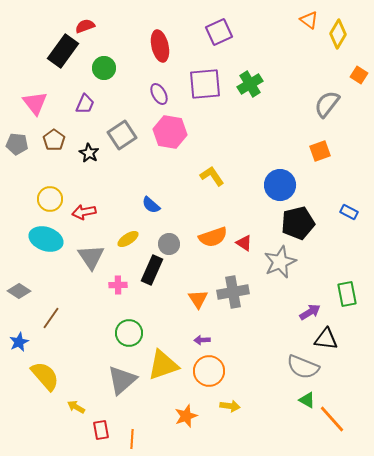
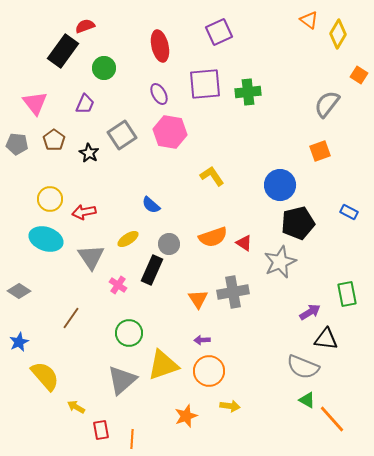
green cross at (250, 84): moved 2 px left, 8 px down; rotated 25 degrees clockwise
pink cross at (118, 285): rotated 36 degrees clockwise
brown line at (51, 318): moved 20 px right
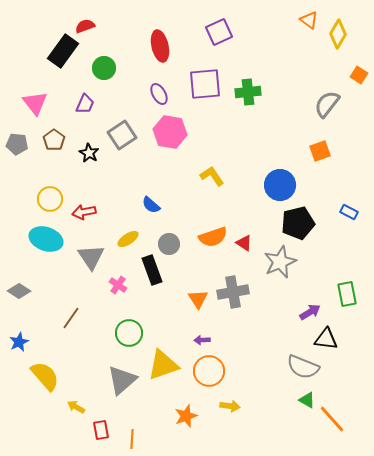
black rectangle at (152, 270): rotated 44 degrees counterclockwise
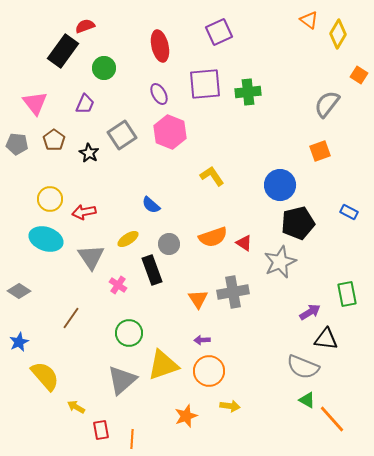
pink hexagon at (170, 132): rotated 12 degrees clockwise
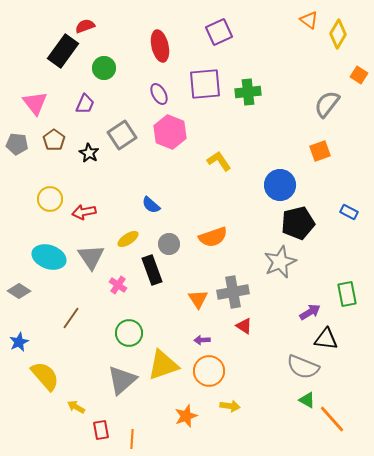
yellow L-shape at (212, 176): moved 7 px right, 15 px up
cyan ellipse at (46, 239): moved 3 px right, 18 px down
red triangle at (244, 243): moved 83 px down
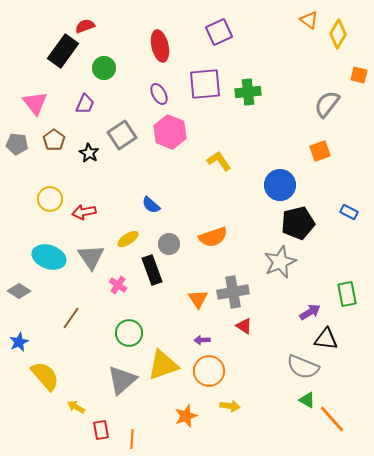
orange square at (359, 75): rotated 18 degrees counterclockwise
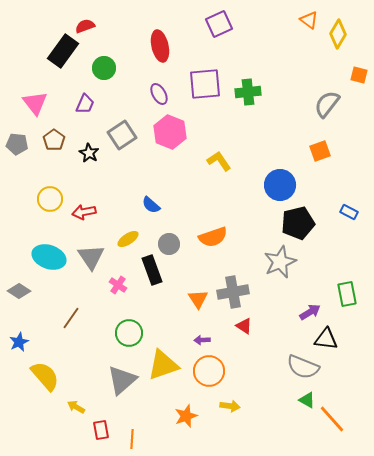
purple square at (219, 32): moved 8 px up
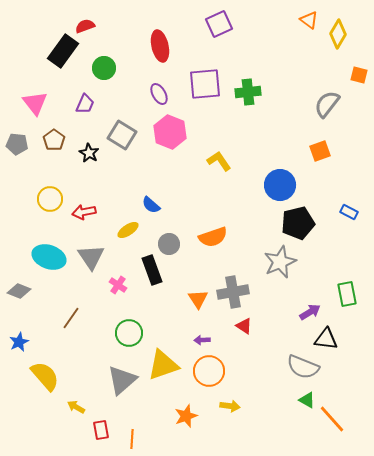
gray square at (122, 135): rotated 24 degrees counterclockwise
yellow ellipse at (128, 239): moved 9 px up
gray diamond at (19, 291): rotated 10 degrees counterclockwise
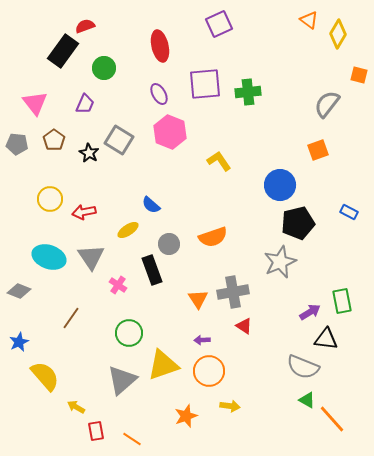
gray square at (122, 135): moved 3 px left, 5 px down
orange square at (320, 151): moved 2 px left, 1 px up
green rectangle at (347, 294): moved 5 px left, 7 px down
red rectangle at (101, 430): moved 5 px left, 1 px down
orange line at (132, 439): rotated 60 degrees counterclockwise
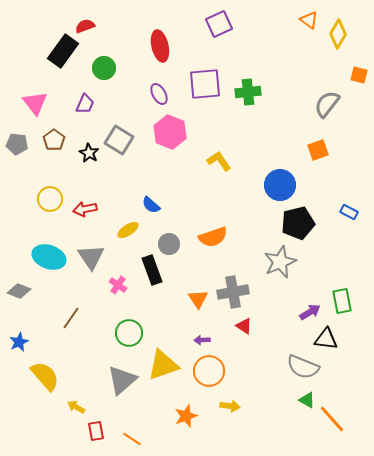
red arrow at (84, 212): moved 1 px right, 3 px up
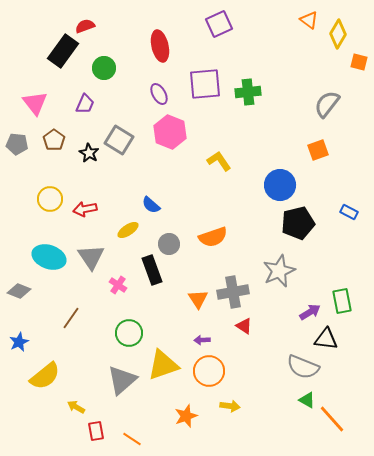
orange square at (359, 75): moved 13 px up
gray star at (280, 262): moved 1 px left, 9 px down
yellow semicircle at (45, 376): rotated 92 degrees clockwise
